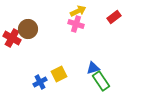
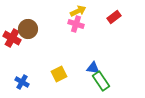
blue triangle: rotated 24 degrees clockwise
blue cross: moved 18 px left; rotated 32 degrees counterclockwise
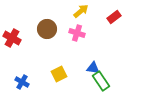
yellow arrow: moved 3 px right; rotated 14 degrees counterclockwise
pink cross: moved 1 px right, 9 px down
brown circle: moved 19 px right
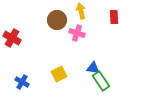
yellow arrow: rotated 63 degrees counterclockwise
red rectangle: rotated 56 degrees counterclockwise
brown circle: moved 10 px right, 9 px up
